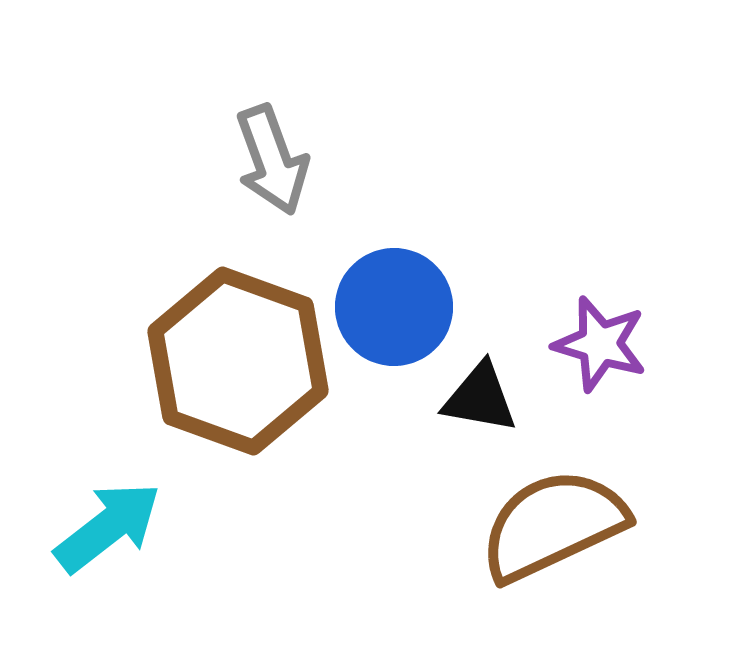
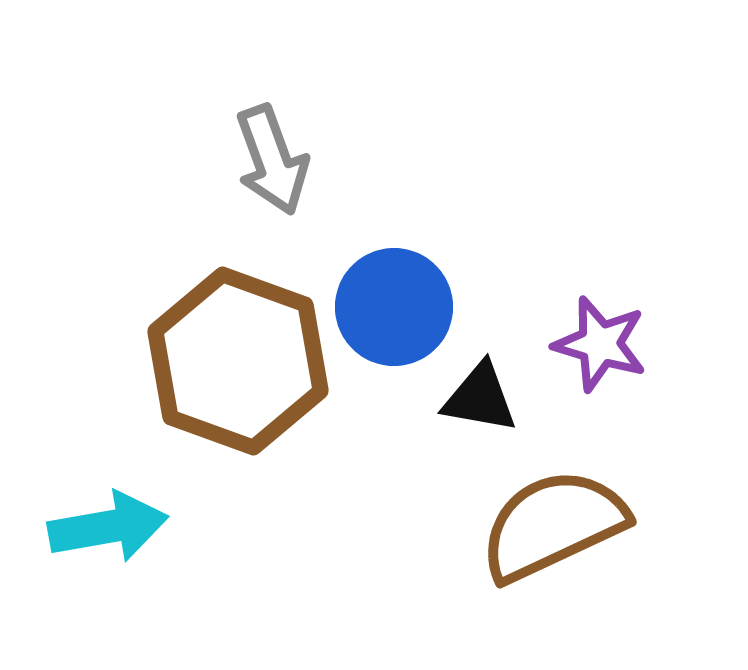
cyan arrow: rotated 28 degrees clockwise
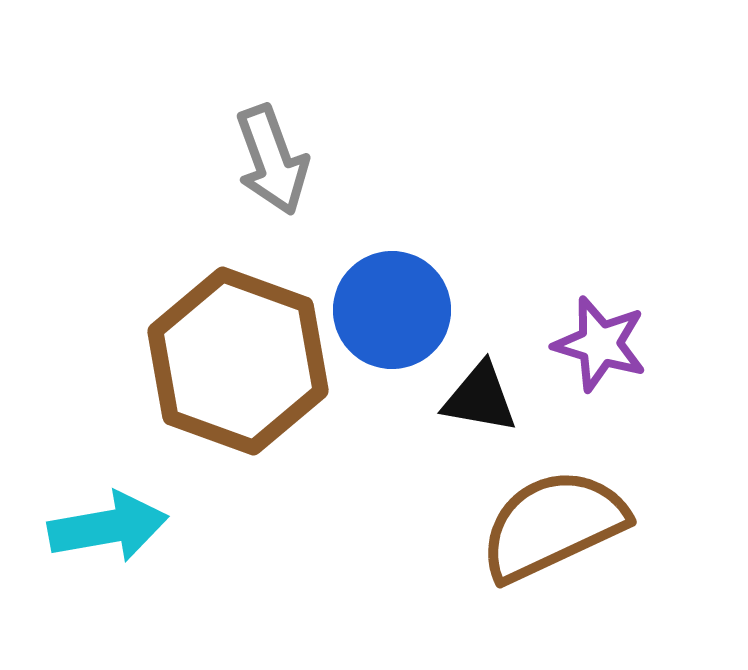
blue circle: moved 2 px left, 3 px down
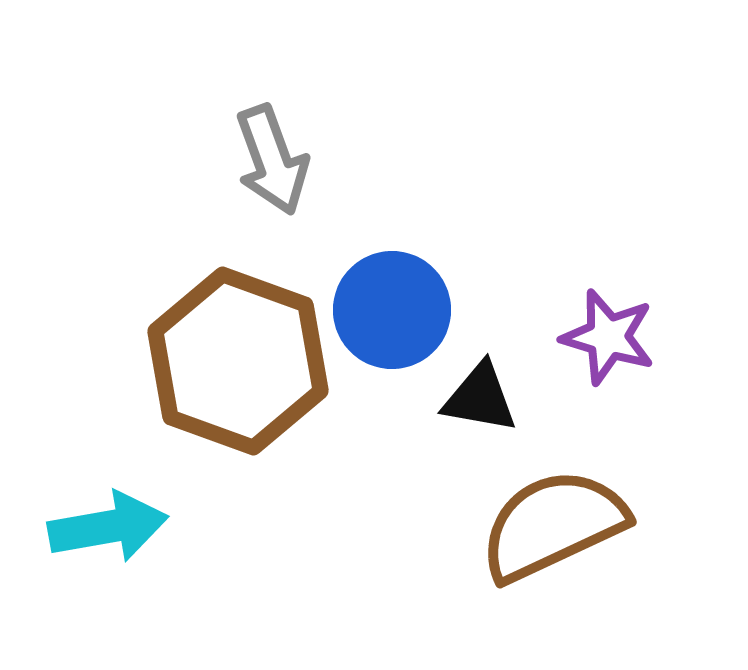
purple star: moved 8 px right, 7 px up
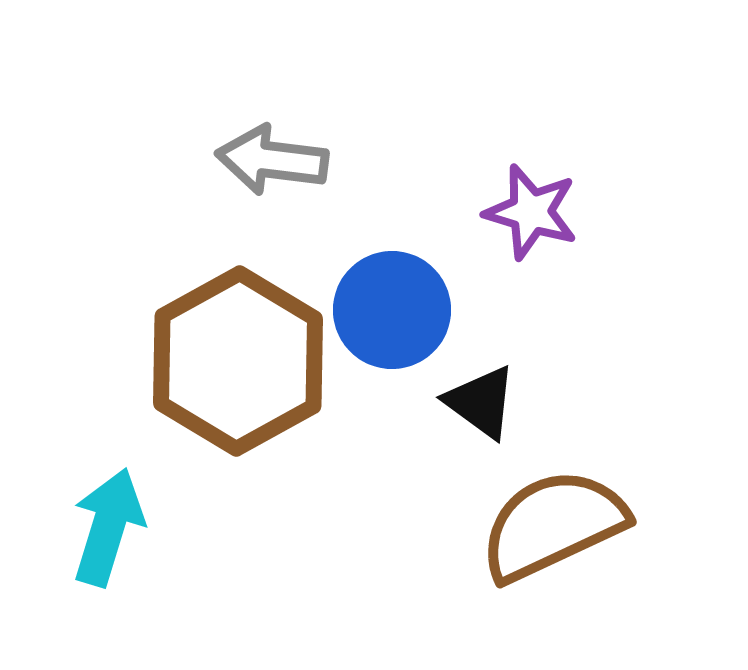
gray arrow: rotated 117 degrees clockwise
purple star: moved 77 px left, 125 px up
brown hexagon: rotated 11 degrees clockwise
black triangle: moved 1 px right, 4 px down; rotated 26 degrees clockwise
cyan arrow: rotated 63 degrees counterclockwise
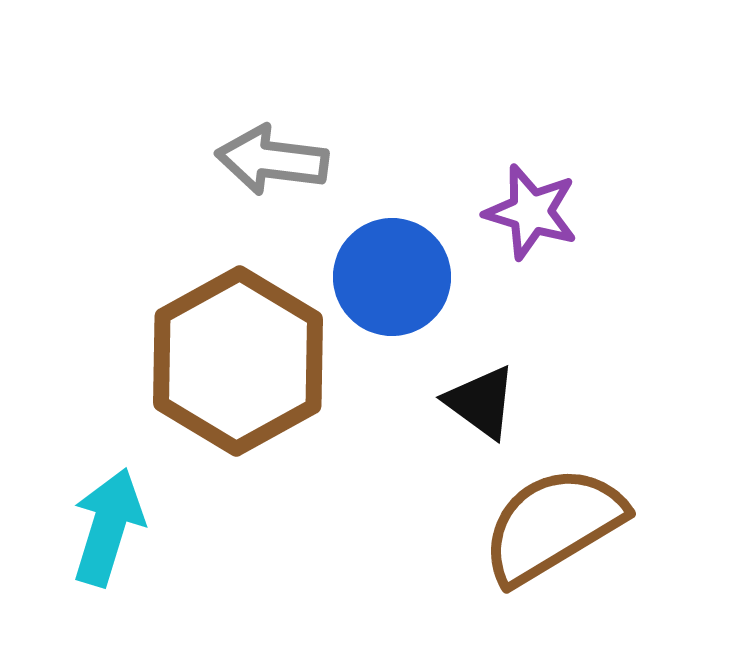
blue circle: moved 33 px up
brown semicircle: rotated 6 degrees counterclockwise
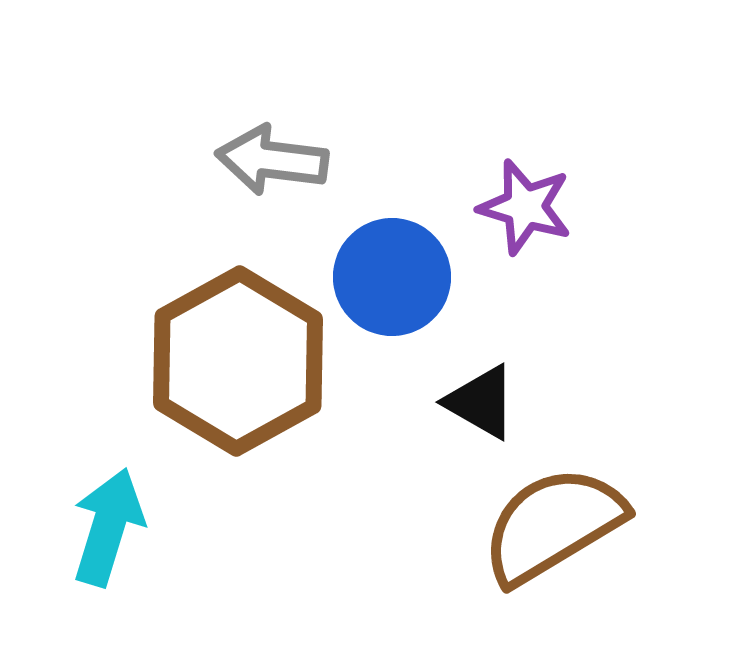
purple star: moved 6 px left, 5 px up
black triangle: rotated 6 degrees counterclockwise
